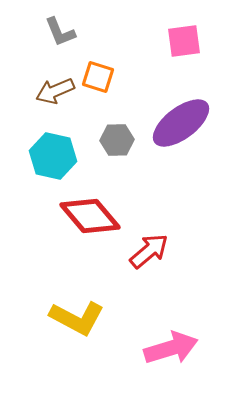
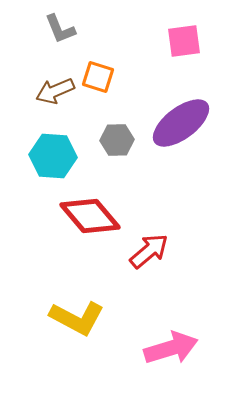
gray L-shape: moved 3 px up
cyan hexagon: rotated 9 degrees counterclockwise
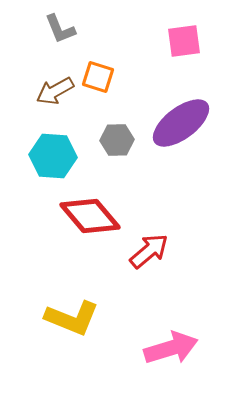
brown arrow: rotated 6 degrees counterclockwise
yellow L-shape: moved 5 px left; rotated 6 degrees counterclockwise
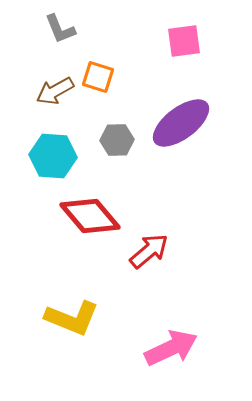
pink arrow: rotated 8 degrees counterclockwise
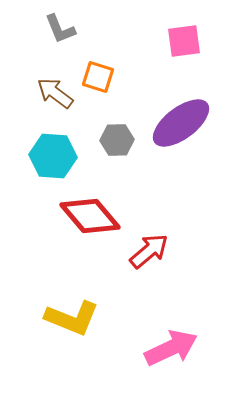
brown arrow: moved 2 px down; rotated 66 degrees clockwise
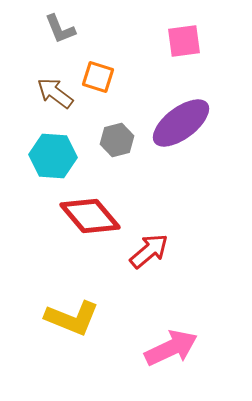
gray hexagon: rotated 12 degrees counterclockwise
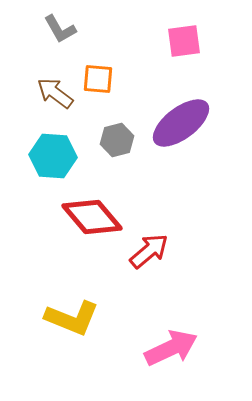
gray L-shape: rotated 8 degrees counterclockwise
orange square: moved 2 px down; rotated 12 degrees counterclockwise
red diamond: moved 2 px right, 1 px down
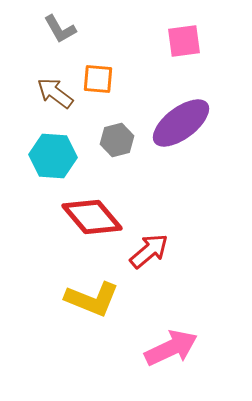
yellow L-shape: moved 20 px right, 19 px up
